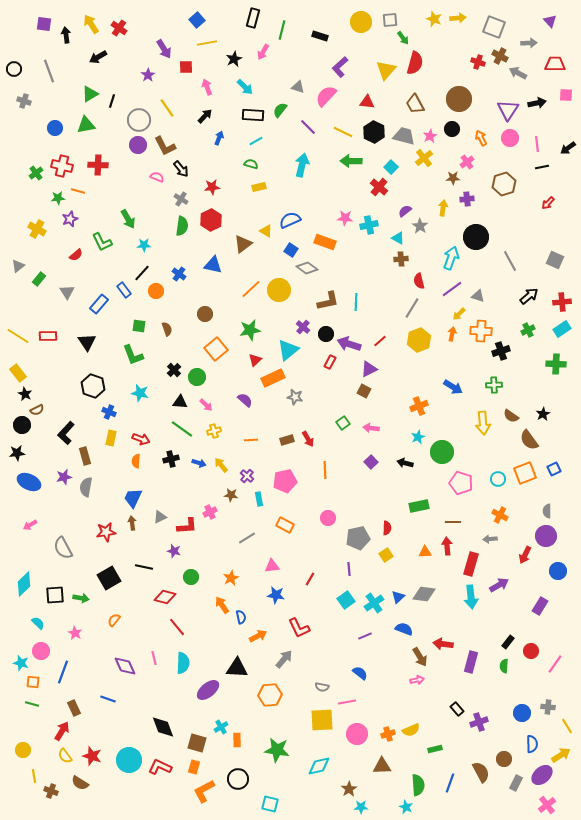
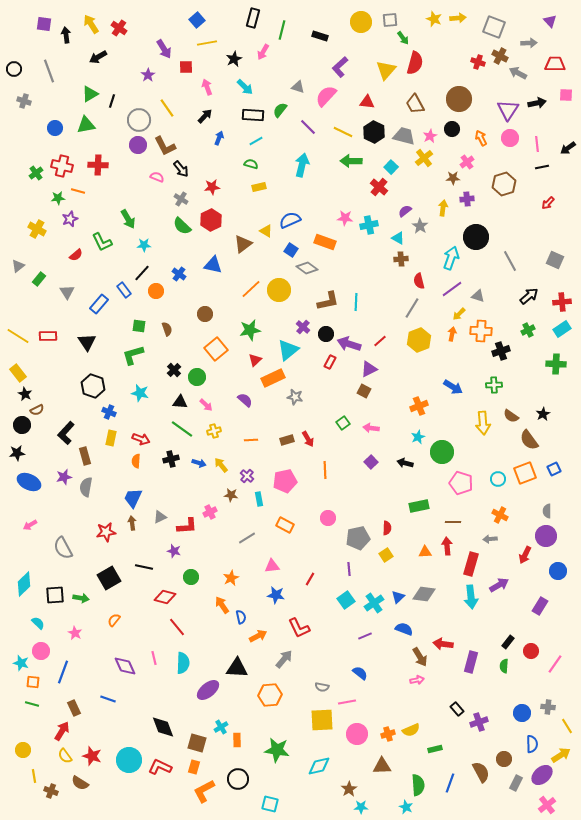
green semicircle at (182, 226): rotated 126 degrees clockwise
green L-shape at (133, 355): rotated 95 degrees clockwise
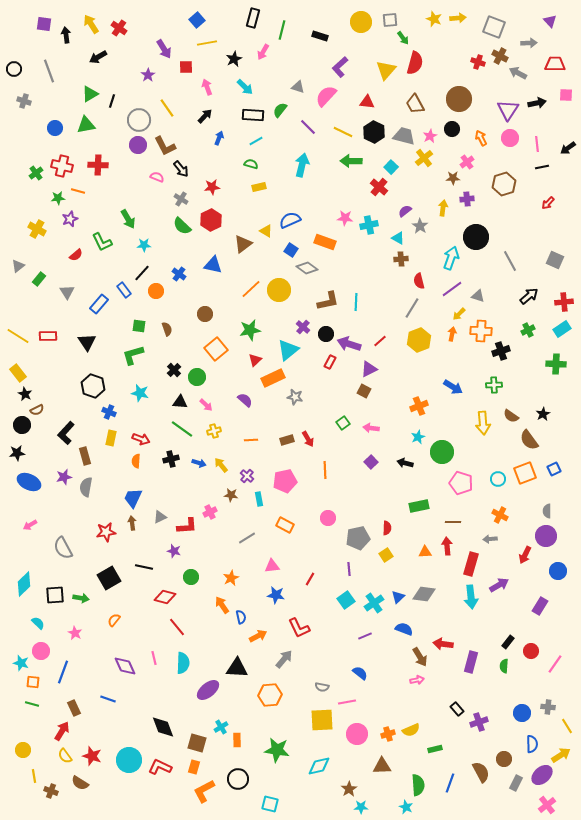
red cross at (562, 302): moved 2 px right
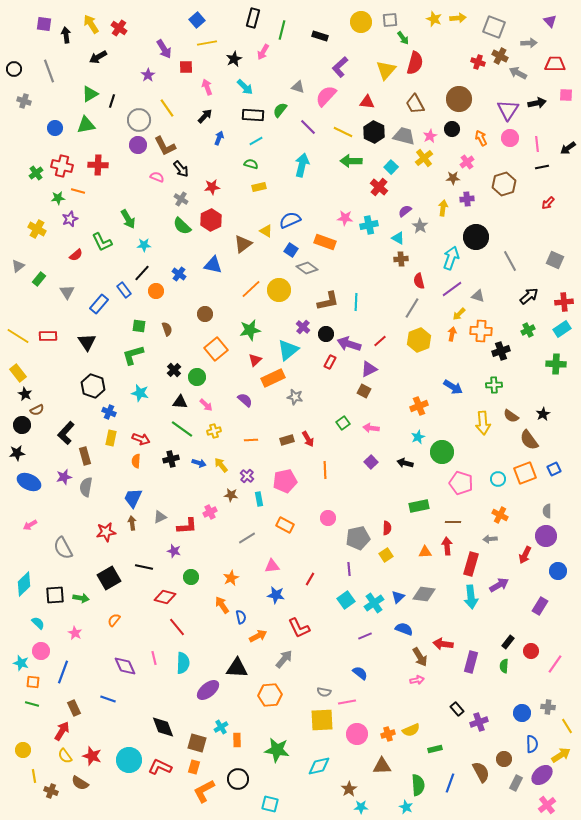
gray semicircle at (322, 687): moved 2 px right, 5 px down
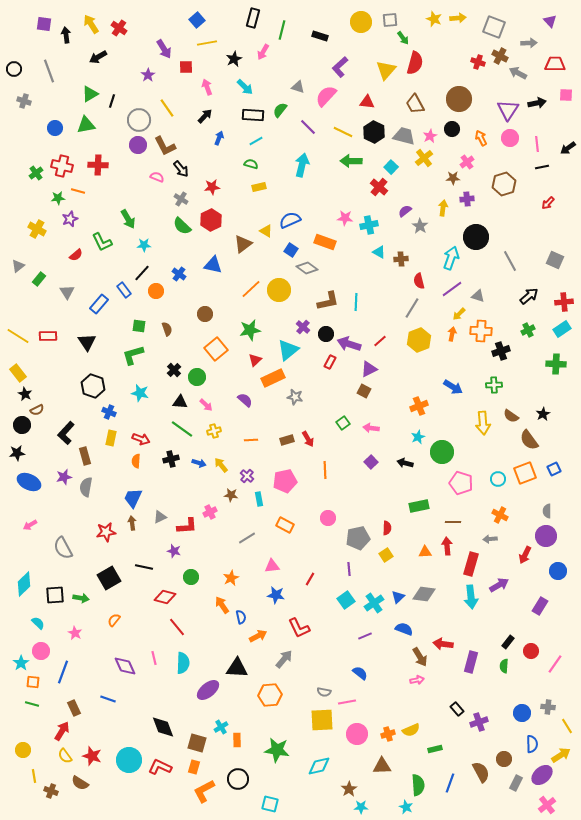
cyan triangle at (398, 238): moved 19 px left, 14 px down
cyan star at (21, 663): rotated 21 degrees clockwise
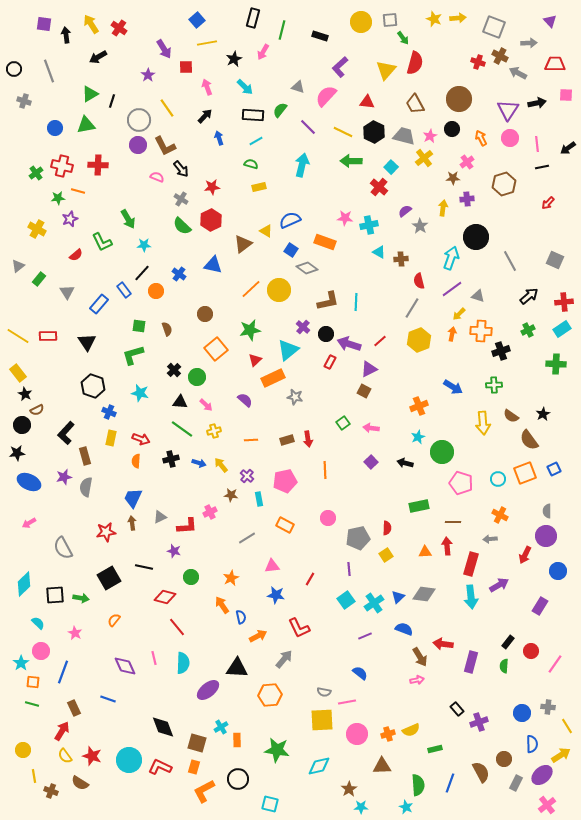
blue arrow at (219, 138): rotated 40 degrees counterclockwise
red arrow at (308, 439): rotated 21 degrees clockwise
pink arrow at (30, 525): moved 1 px left, 2 px up
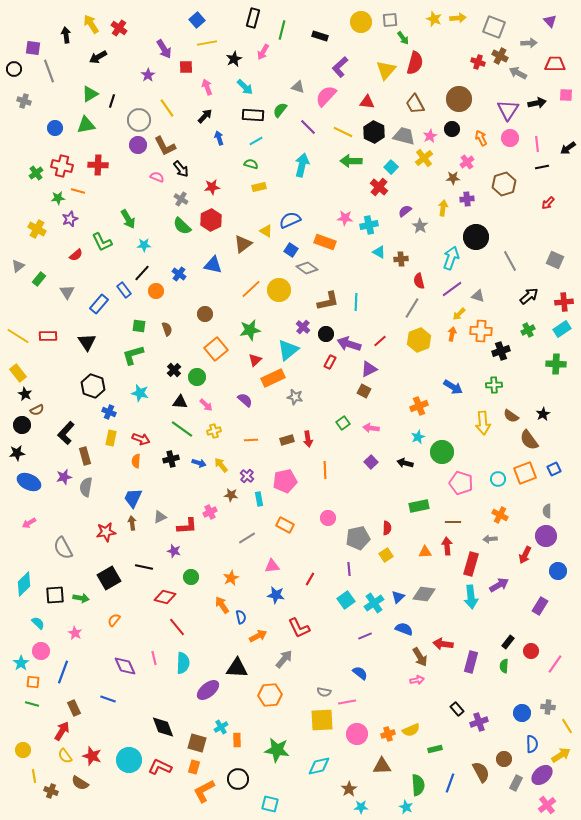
purple square at (44, 24): moved 11 px left, 24 px down
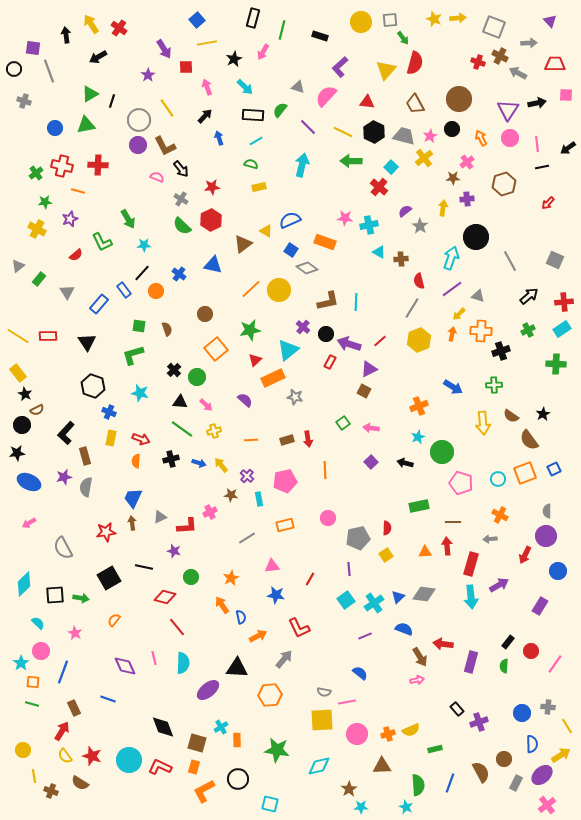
green star at (58, 198): moved 13 px left, 4 px down
orange rectangle at (285, 525): rotated 42 degrees counterclockwise
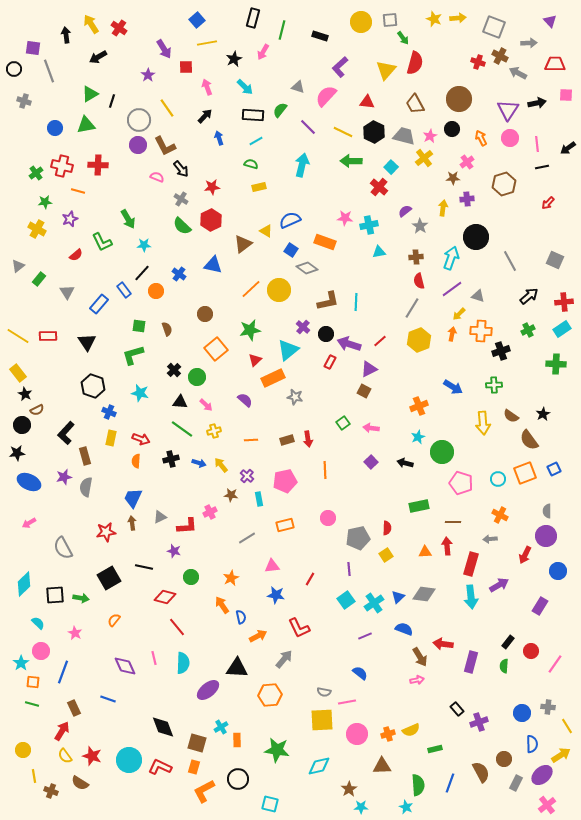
cyan triangle at (379, 252): rotated 40 degrees counterclockwise
brown cross at (401, 259): moved 15 px right, 2 px up
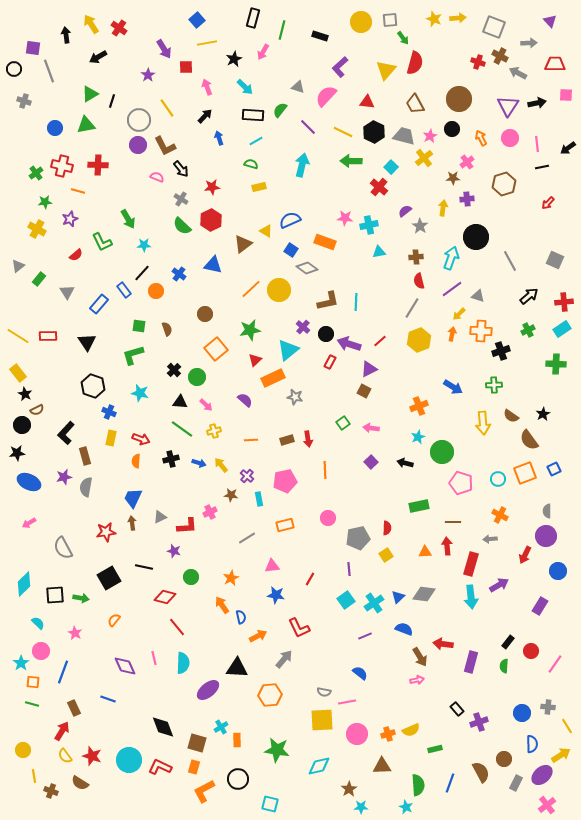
purple triangle at (508, 110): moved 4 px up
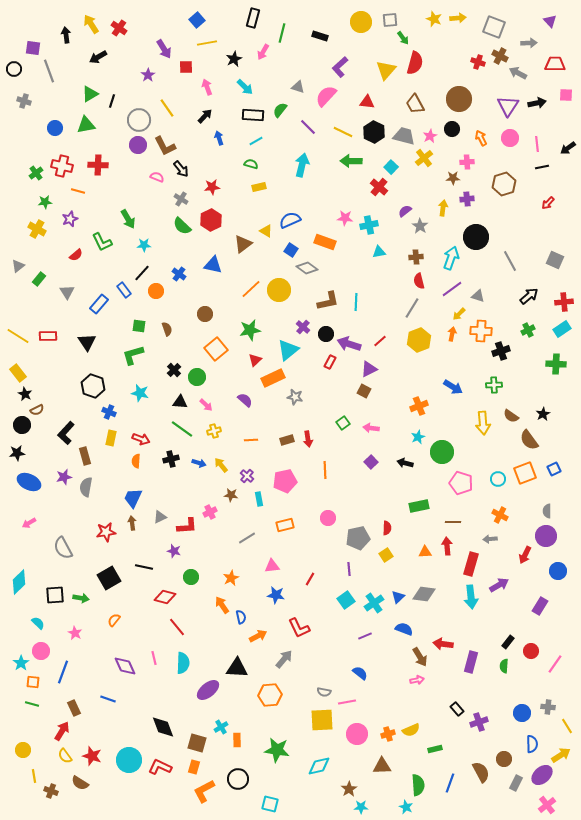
green line at (282, 30): moved 3 px down
pink cross at (467, 162): rotated 32 degrees clockwise
cyan diamond at (24, 584): moved 5 px left, 2 px up
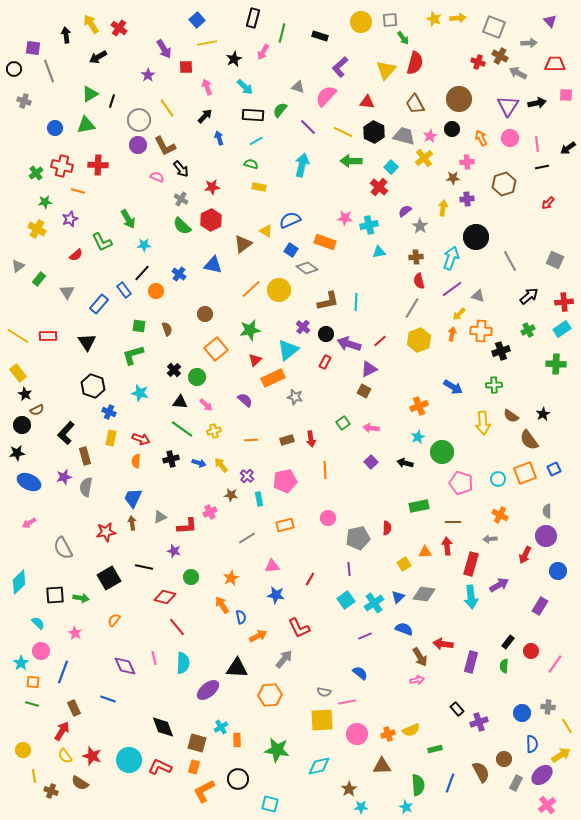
yellow rectangle at (259, 187): rotated 24 degrees clockwise
red rectangle at (330, 362): moved 5 px left
red arrow at (308, 439): moved 3 px right
yellow square at (386, 555): moved 18 px right, 9 px down
